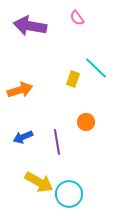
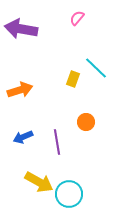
pink semicircle: rotated 77 degrees clockwise
purple arrow: moved 9 px left, 3 px down
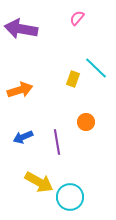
cyan circle: moved 1 px right, 3 px down
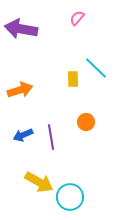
yellow rectangle: rotated 21 degrees counterclockwise
blue arrow: moved 2 px up
purple line: moved 6 px left, 5 px up
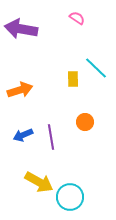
pink semicircle: rotated 84 degrees clockwise
orange circle: moved 1 px left
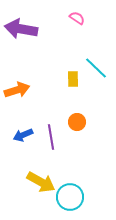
orange arrow: moved 3 px left
orange circle: moved 8 px left
yellow arrow: moved 2 px right
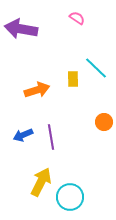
orange arrow: moved 20 px right
orange circle: moved 27 px right
yellow arrow: rotated 92 degrees counterclockwise
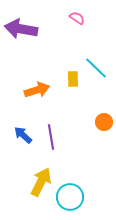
blue arrow: rotated 66 degrees clockwise
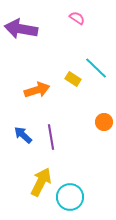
yellow rectangle: rotated 56 degrees counterclockwise
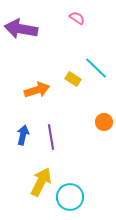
blue arrow: rotated 60 degrees clockwise
